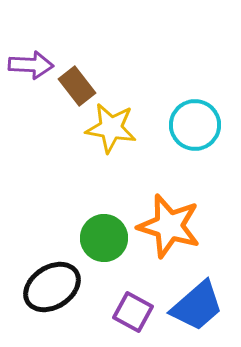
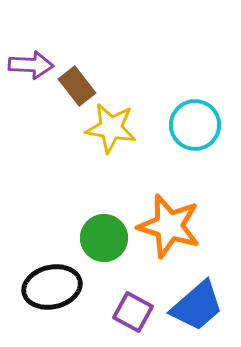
black ellipse: rotated 20 degrees clockwise
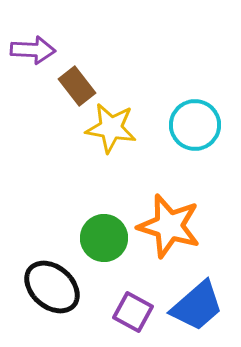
purple arrow: moved 2 px right, 15 px up
black ellipse: rotated 54 degrees clockwise
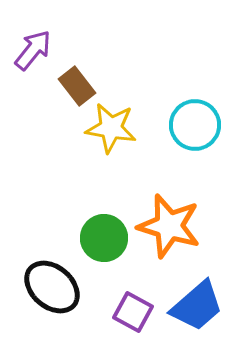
purple arrow: rotated 54 degrees counterclockwise
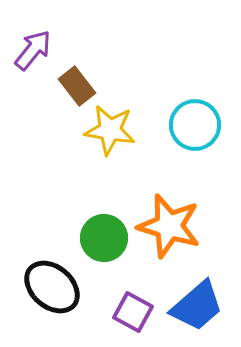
yellow star: moved 1 px left, 2 px down
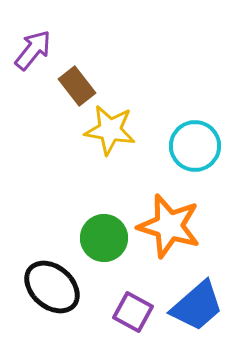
cyan circle: moved 21 px down
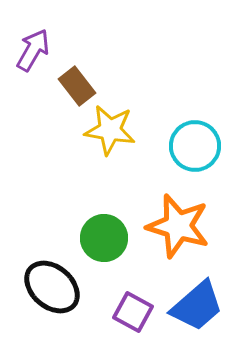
purple arrow: rotated 9 degrees counterclockwise
orange star: moved 9 px right
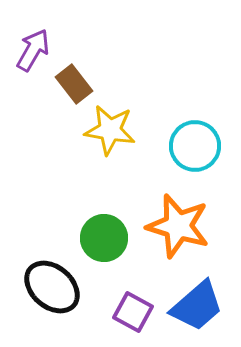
brown rectangle: moved 3 px left, 2 px up
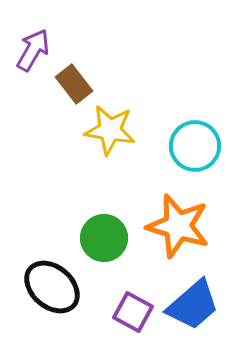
blue trapezoid: moved 4 px left, 1 px up
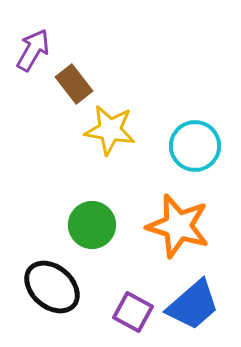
green circle: moved 12 px left, 13 px up
